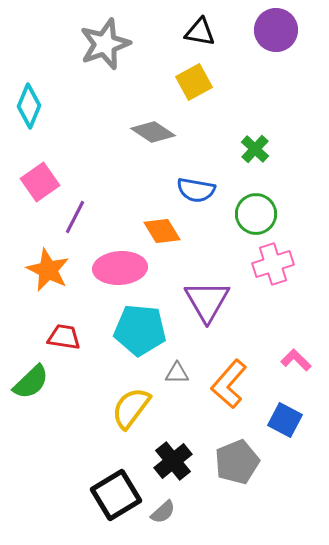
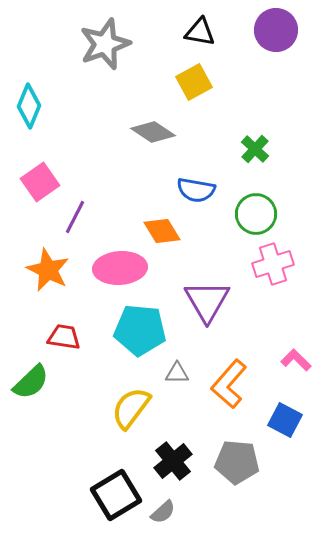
gray pentagon: rotated 27 degrees clockwise
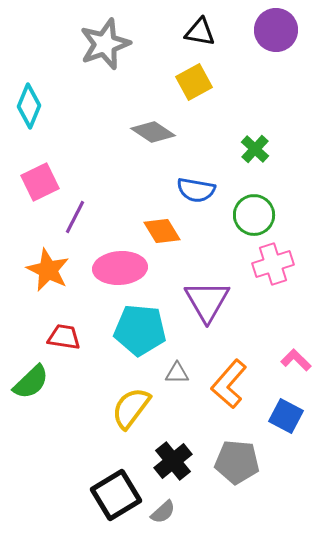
pink square: rotated 9 degrees clockwise
green circle: moved 2 px left, 1 px down
blue square: moved 1 px right, 4 px up
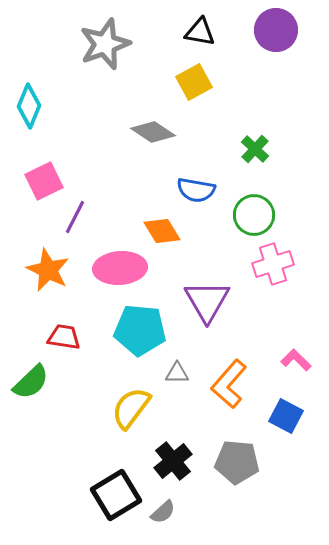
pink square: moved 4 px right, 1 px up
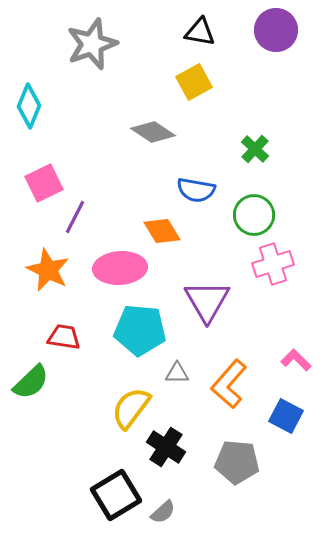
gray star: moved 13 px left
pink square: moved 2 px down
black cross: moved 7 px left, 14 px up; rotated 18 degrees counterclockwise
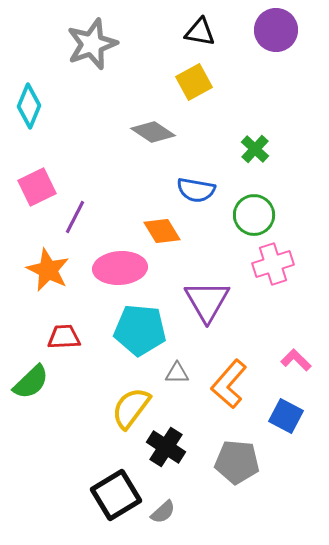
pink square: moved 7 px left, 4 px down
red trapezoid: rotated 12 degrees counterclockwise
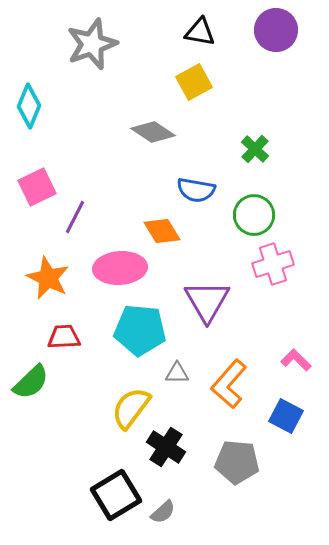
orange star: moved 8 px down
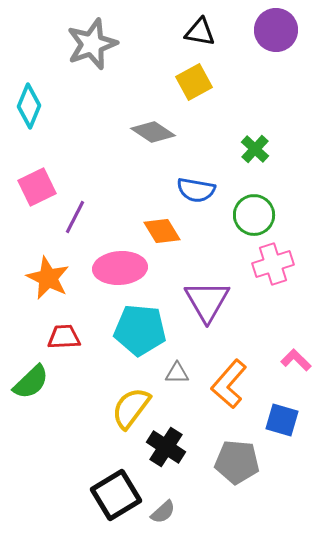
blue square: moved 4 px left, 4 px down; rotated 12 degrees counterclockwise
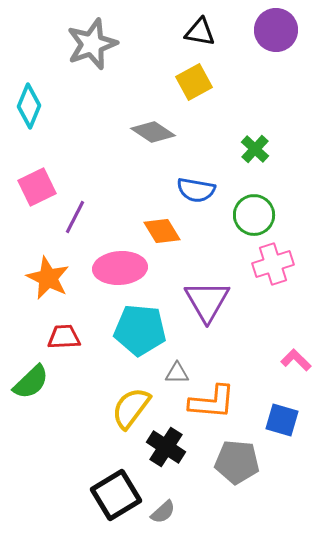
orange L-shape: moved 17 px left, 18 px down; rotated 126 degrees counterclockwise
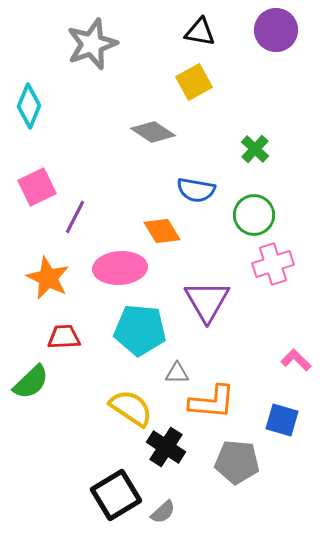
yellow semicircle: rotated 87 degrees clockwise
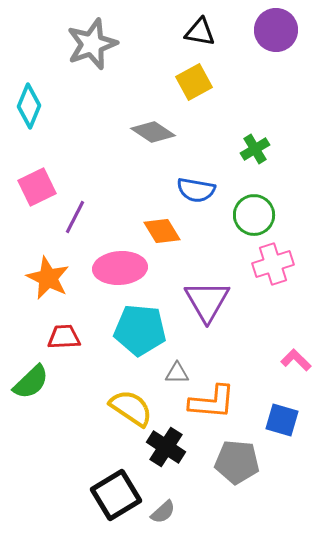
green cross: rotated 16 degrees clockwise
